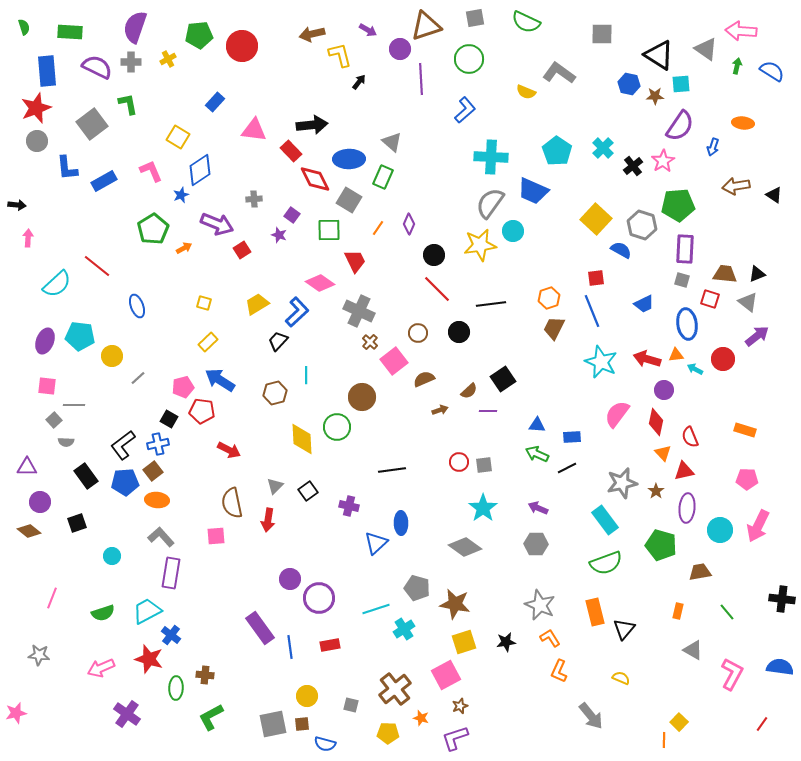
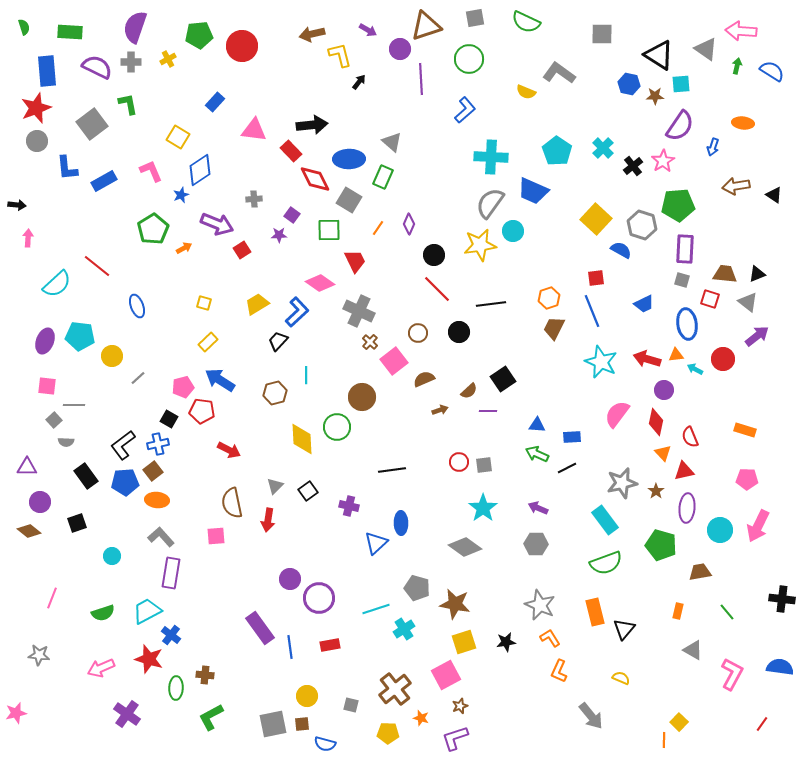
purple star at (279, 235): rotated 21 degrees counterclockwise
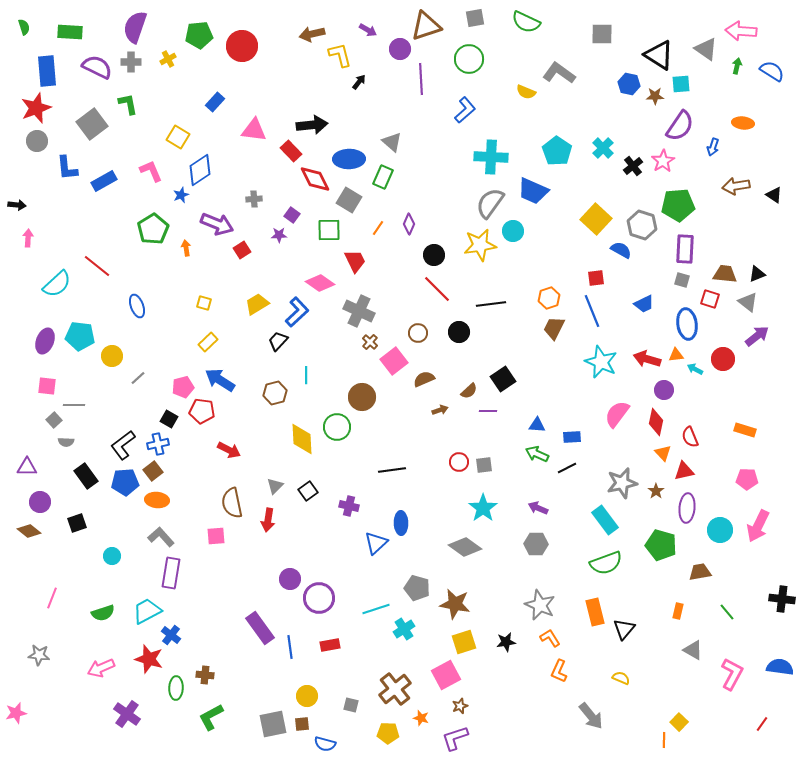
orange arrow at (184, 248): moved 2 px right; rotated 70 degrees counterclockwise
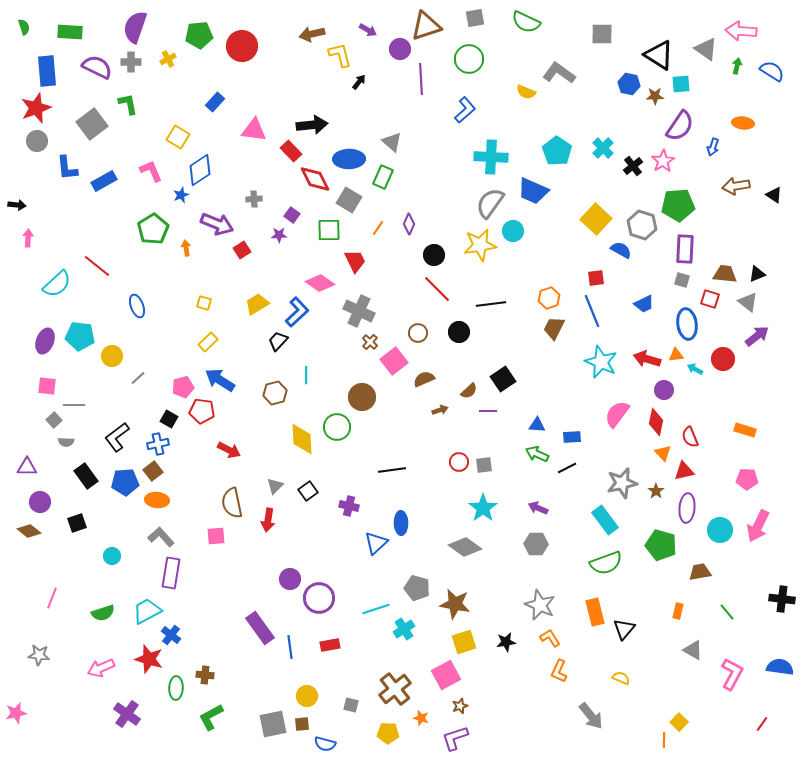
black L-shape at (123, 445): moved 6 px left, 8 px up
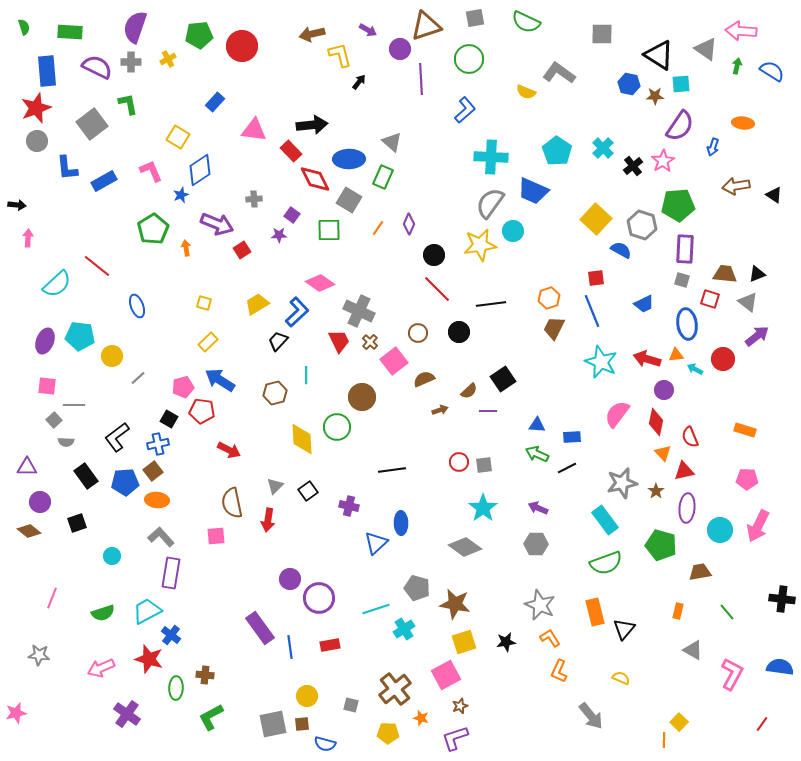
red trapezoid at (355, 261): moved 16 px left, 80 px down
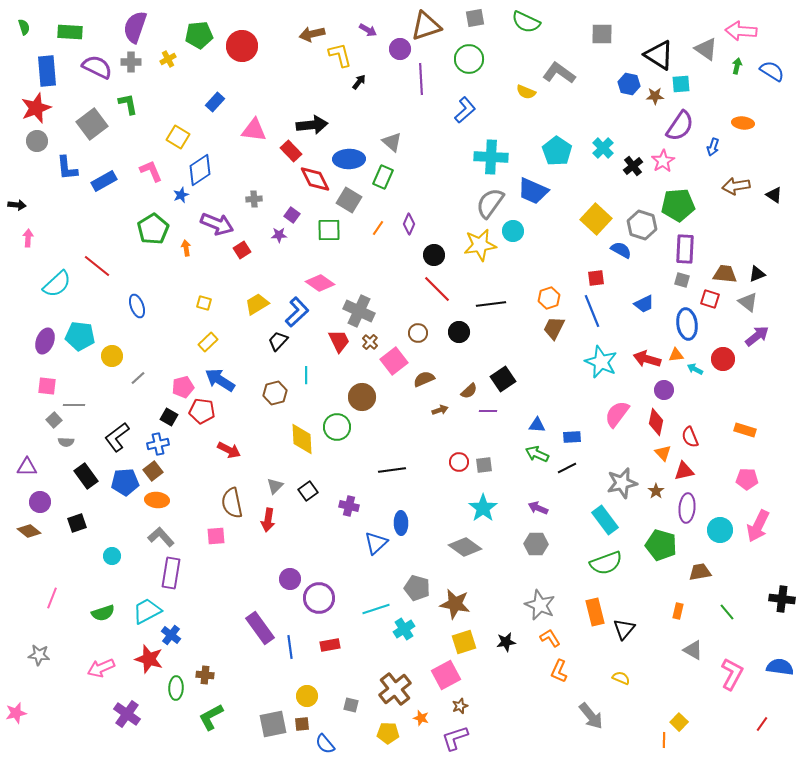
black square at (169, 419): moved 2 px up
blue semicircle at (325, 744): rotated 35 degrees clockwise
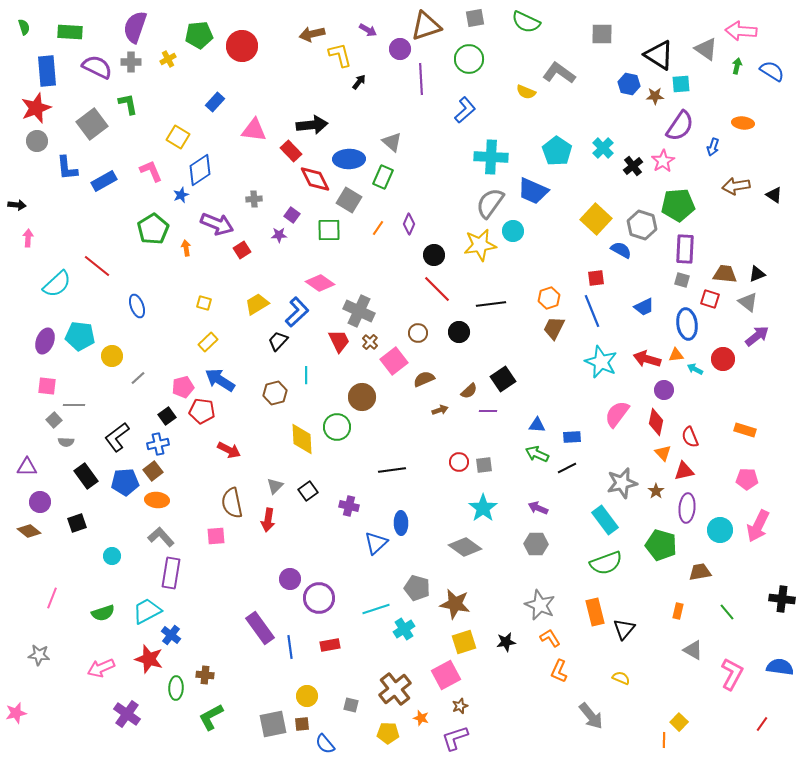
blue trapezoid at (644, 304): moved 3 px down
black square at (169, 417): moved 2 px left, 1 px up; rotated 24 degrees clockwise
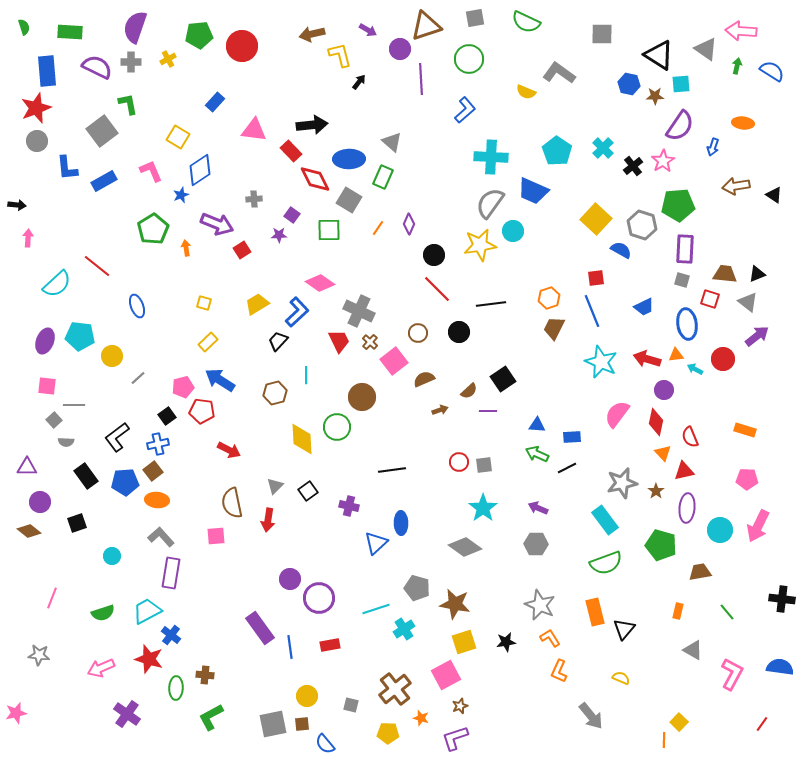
gray square at (92, 124): moved 10 px right, 7 px down
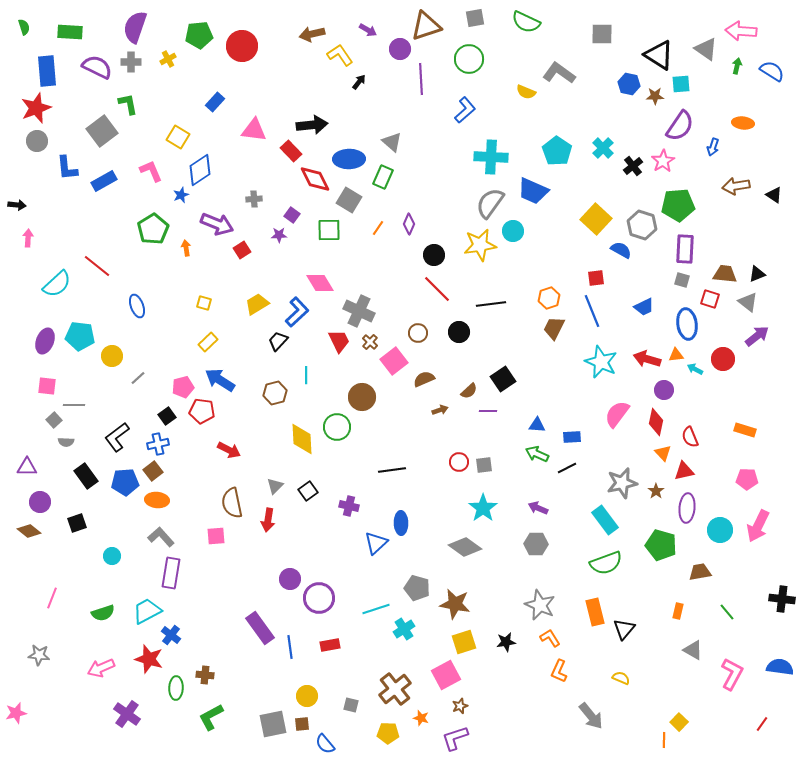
yellow L-shape at (340, 55): rotated 20 degrees counterclockwise
pink diamond at (320, 283): rotated 24 degrees clockwise
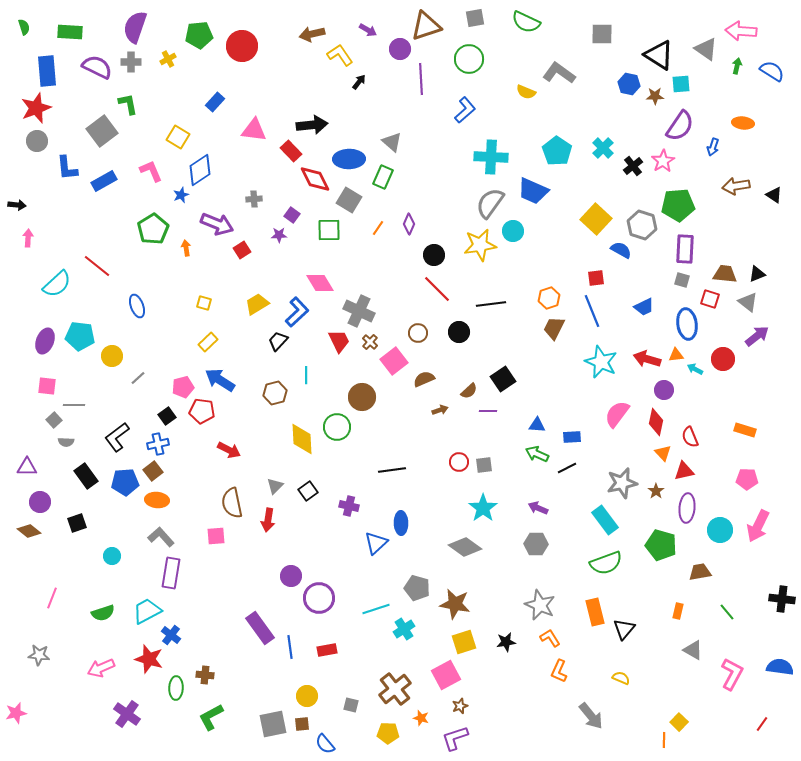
purple circle at (290, 579): moved 1 px right, 3 px up
red rectangle at (330, 645): moved 3 px left, 5 px down
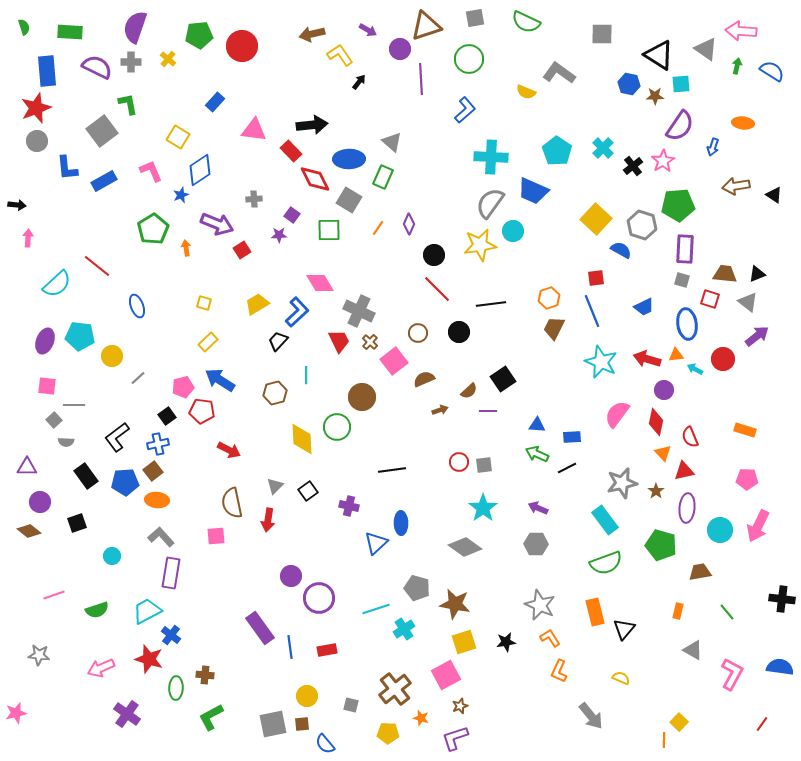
yellow cross at (168, 59): rotated 21 degrees counterclockwise
pink line at (52, 598): moved 2 px right, 3 px up; rotated 50 degrees clockwise
green semicircle at (103, 613): moved 6 px left, 3 px up
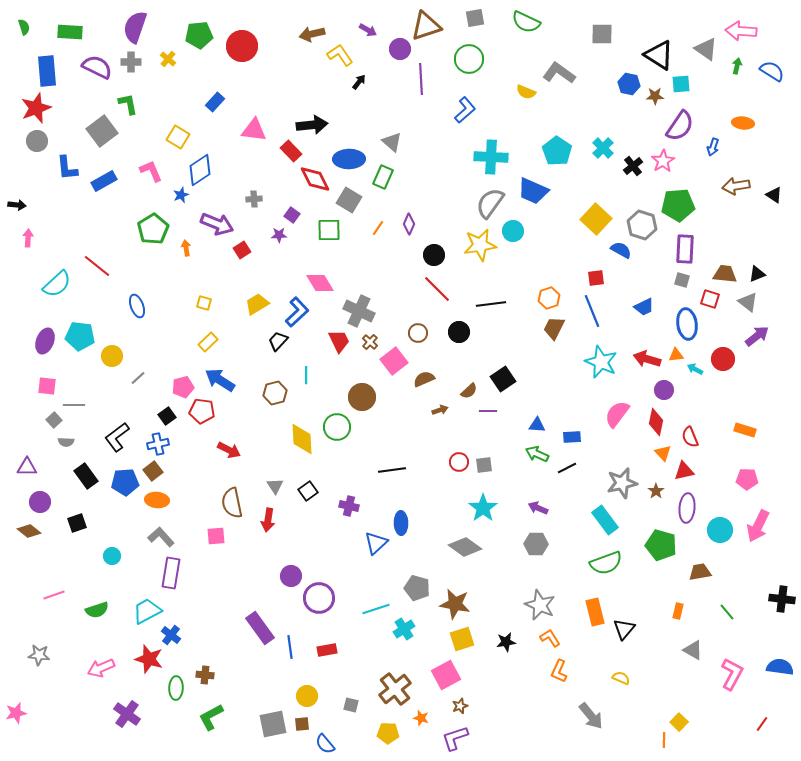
gray triangle at (275, 486): rotated 18 degrees counterclockwise
yellow square at (464, 642): moved 2 px left, 3 px up
